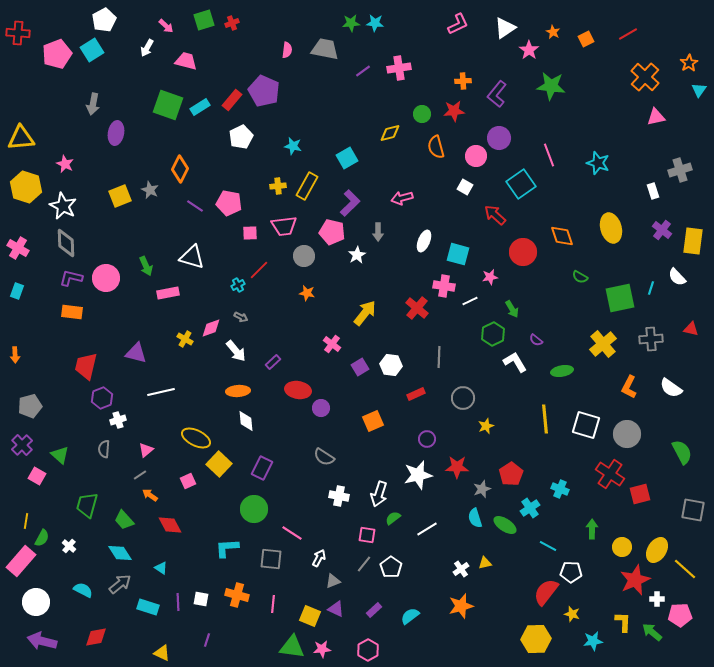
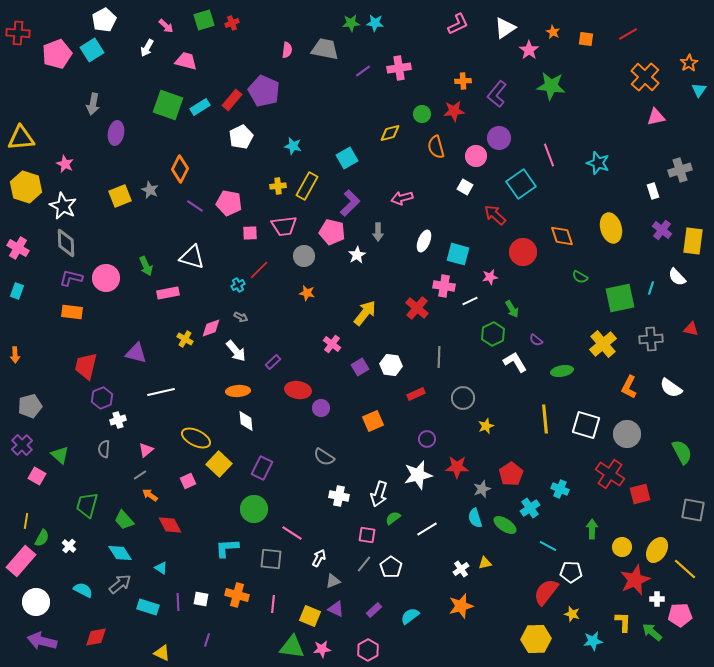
orange square at (586, 39): rotated 35 degrees clockwise
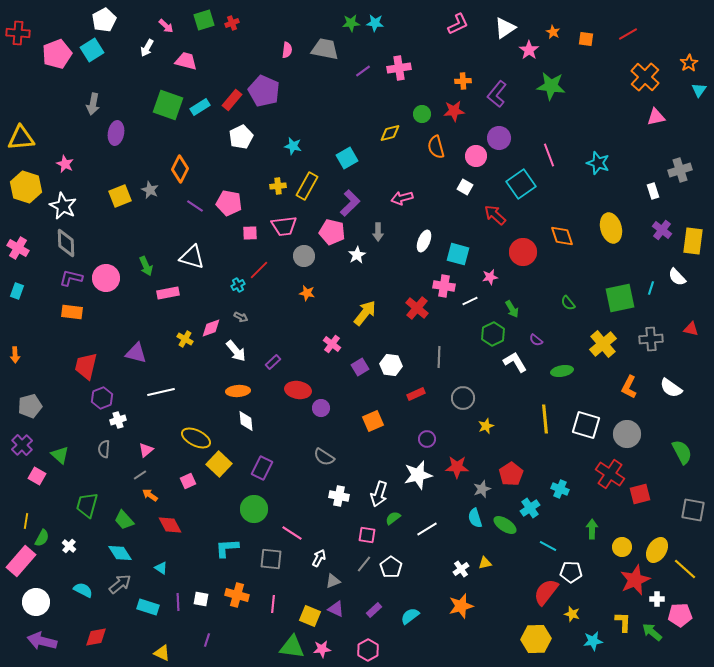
green semicircle at (580, 277): moved 12 px left, 26 px down; rotated 21 degrees clockwise
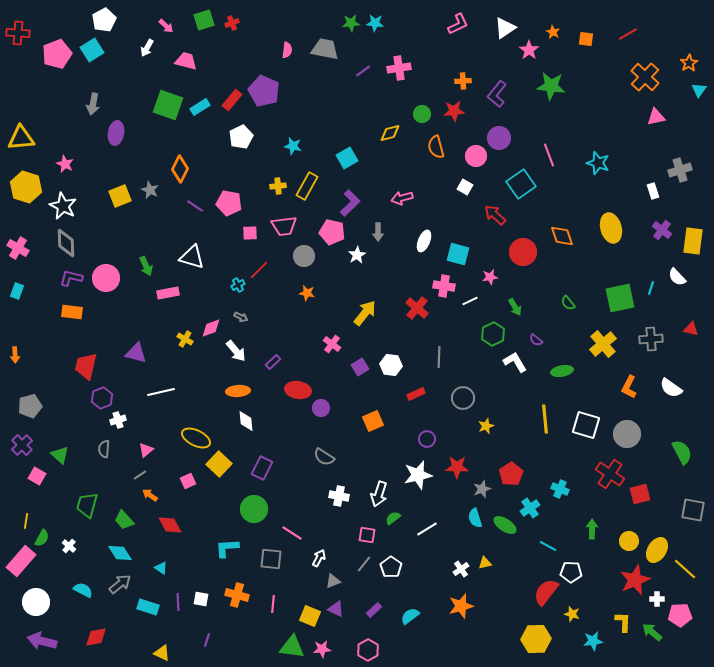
green arrow at (512, 309): moved 3 px right, 2 px up
yellow circle at (622, 547): moved 7 px right, 6 px up
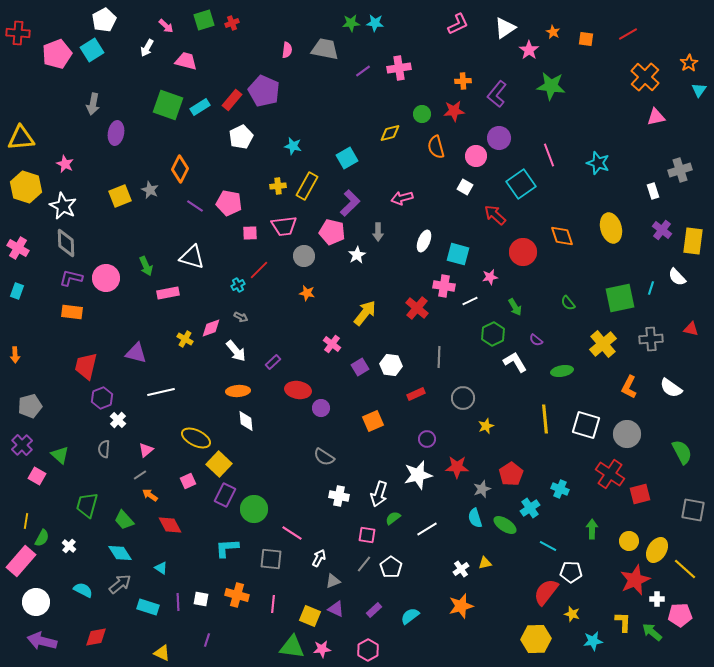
white cross at (118, 420): rotated 28 degrees counterclockwise
purple rectangle at (262, 468): moved 37 px left, 27 px down
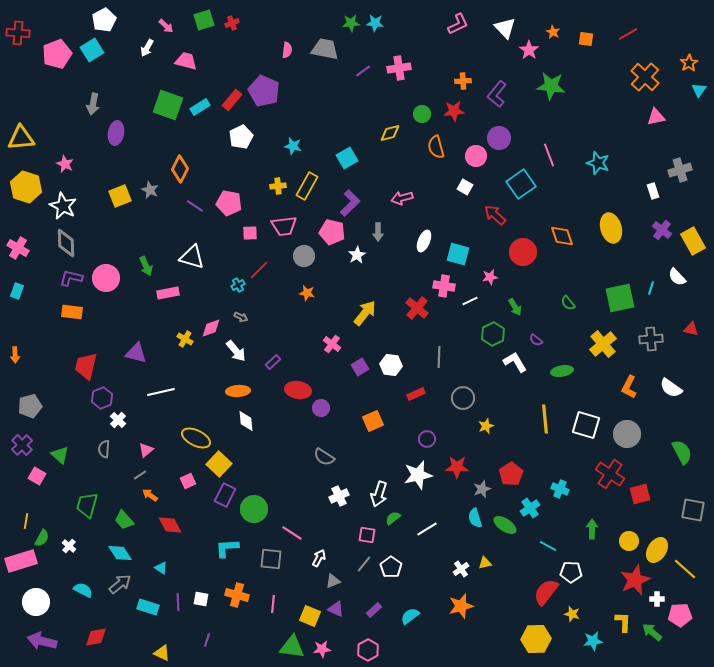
white triangle at (505, 28): rotated 40 degrees counterclockwise
yellow rectangle at (693, 241): rotated 36 degrees counterclockwise
white cross at (339, 496): rotated 36 degrees counterclockwise
pink rectangle at (21, 561): rotated 32 degrees clockwise
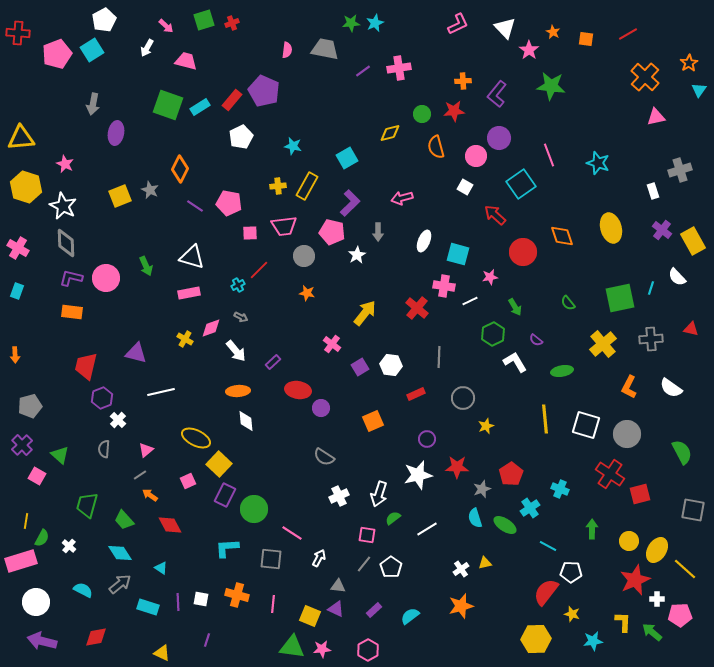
cyan star at (375, 23): rotated 30 degrees counterclockwise
pink rectangle at (168, 293): moved 21 px right
gray triangle at (333, 581): moved 5 px right, 5 px down; rotated 28 degrees clockwise
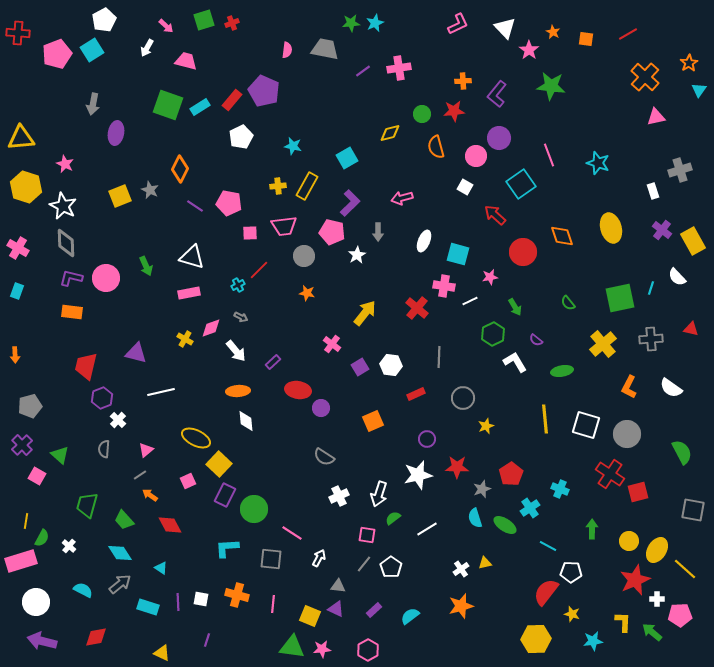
red square at (640, 494): moved 2 px left, 2 px up
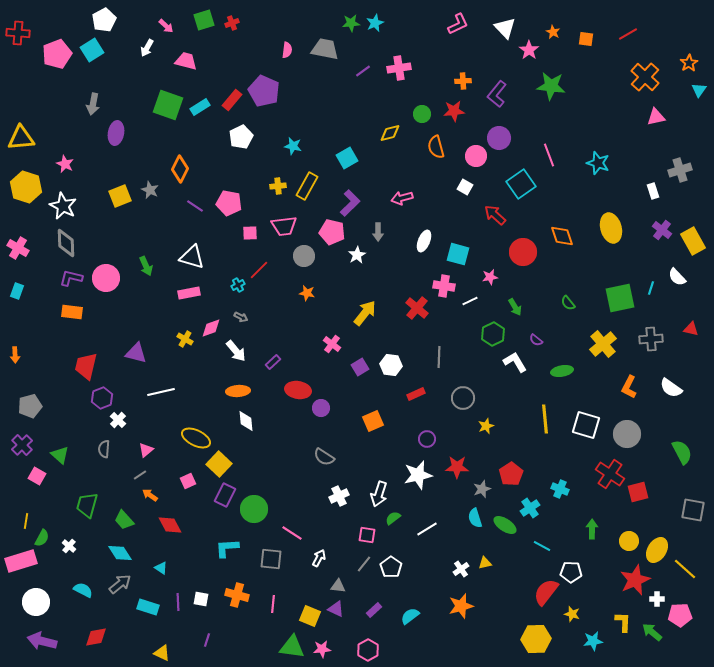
cyan line at (548, 546): moved 6 px left
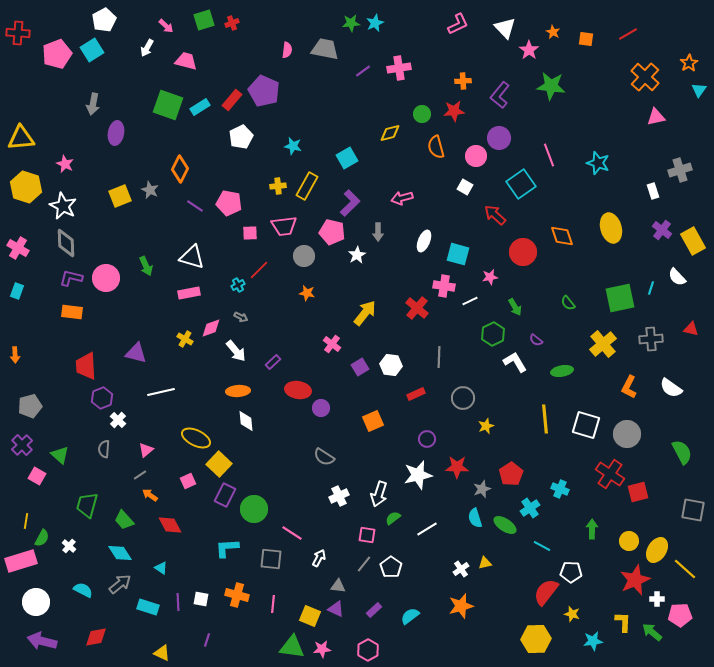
purple L-shape at (497, 94): moved 3 px right, 1 px down
red trapezoid at (86, 366): rotated 16 degrees counterclockwise
